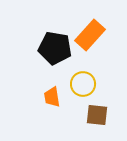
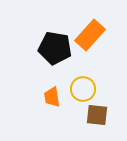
yellow circle: moved 5 px down
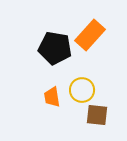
yellow circle: moved 1 px left, 1 px down
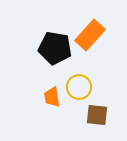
yellow circle: moved 3 px left, 3 px up
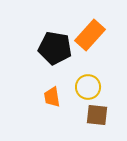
yellow circle: moved 9 px right
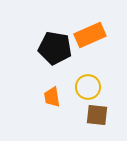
orange rectangle: rotated 24 degrees clockwise
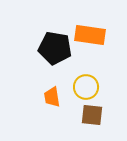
orange rectangle: rotated 32 degrees clockwise
yellow circle: moved 2 px left
brown square: moved 5 px left
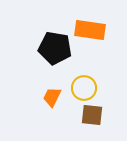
orange rectangle: moved 5 px up
yellow circle: moved 2 px left, 1 px down
orange trapezoid: rotated 35 degrees clockwise
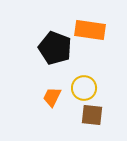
black pentagon: rotated 12 degrees clockwise
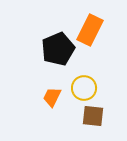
orange rectangle: rotated 72 degrees counterclockwise
black pentagon: moved 3 px right, 1 px down; rotated 28 degrees clockwise
brown square: moved 1 px right, 1 px down
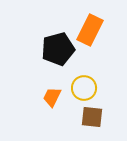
black pentagon: rotated 8 degrees clockwise
brown square: moved 1 px left, 1 px down
